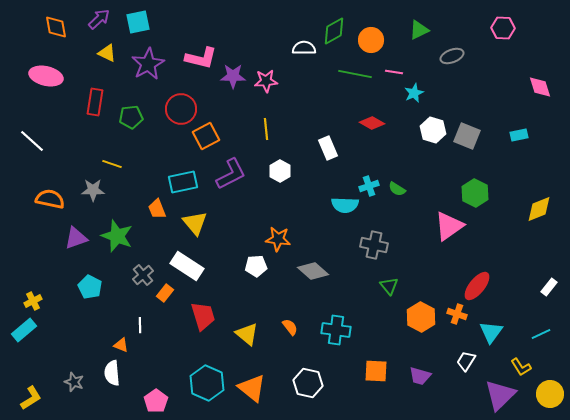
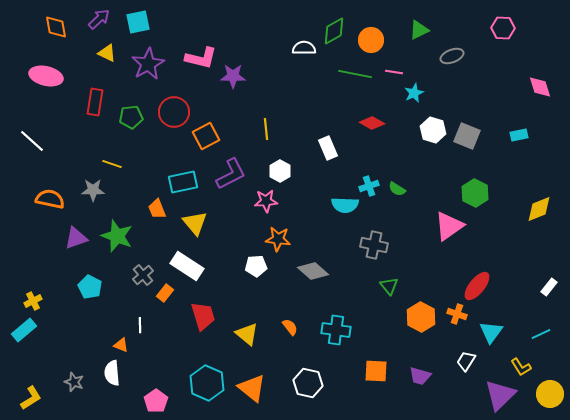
pink star at (266, 81): moved 120 px down
red circle at (181, 109): moved 7 px left, 3 px down
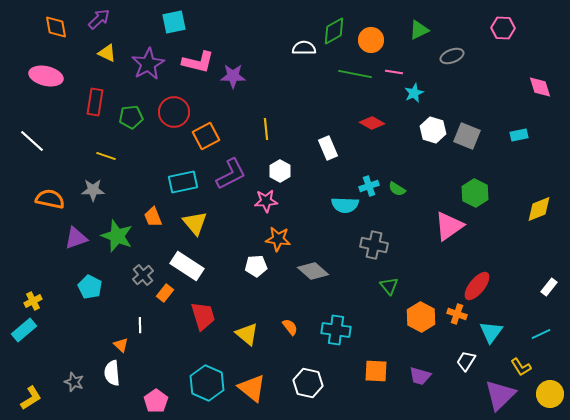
cyan square at (138, 22): moved 36 px right
pink L-shape at (201, 58): moved 3 px left, 4 px down
yellow line at (112, 164): moved 6 px left, 8 px up
orange trapezoid at (157, 209): moved 4 px left, 8 px down
orange triangle at (121, 345): rotated 21 degrees clockwise
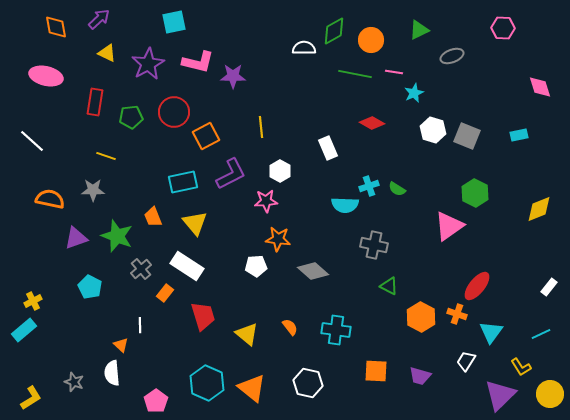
yellow line at (266, 129): moved 5 px left, 2 px up
gray cross at (143, 275): moved 2 px left, 6 px up
green triangle at (389, 286): rotated 24 degrees counterclockwise
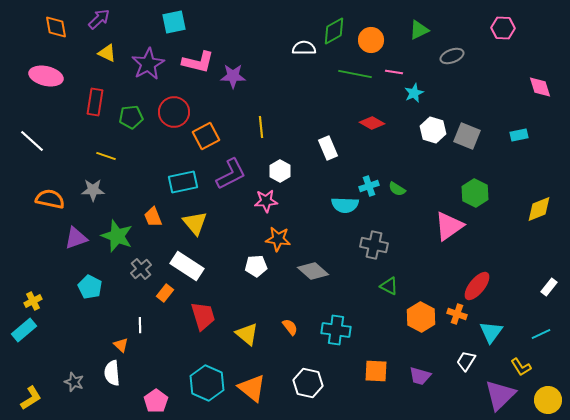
yellow circle at (550, 394): moved 2 px left, 6 px down
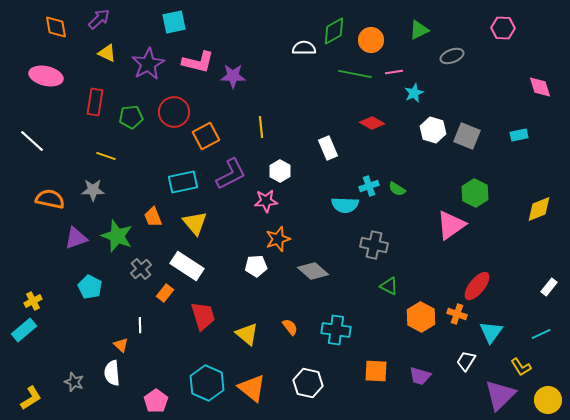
pink line at (394, 72): rotated 18 degrees counterclockwise
pink triangle at (449, 226): moved 2 px right, 1 px up
orange star at (278, 239): rotated 25 degrees counterclockwise
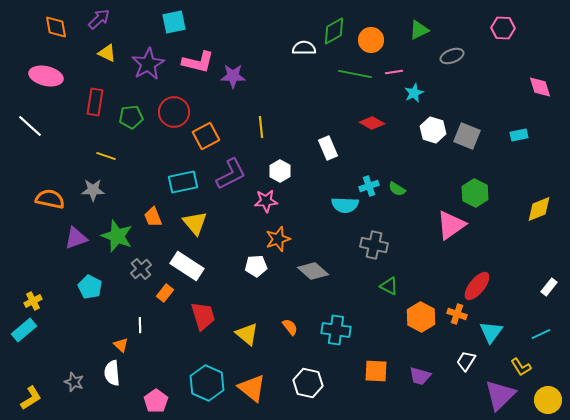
white line at (32, 141): moved 2 px left, 15 px up
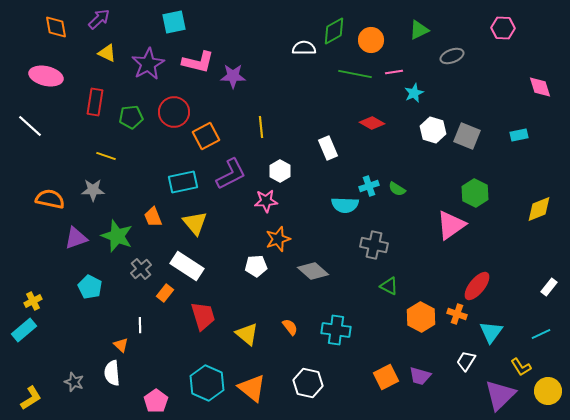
orange square at (376, 371): moved 10 px right, 6 px down; rotated 30 degrees counterclockwise
yellow circle at (548, 400): moved 9 px up
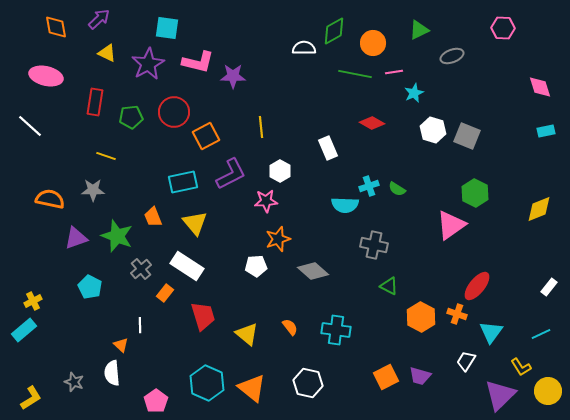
cyan square at (174, 22): moved 7 px left, 6 px down; rotated 20 degrees clockwise
orange circle at (371, 40): moved 2 px right, 3 px down
cyan rectangle at (519, 135): moved 27 px right, 4 px up
